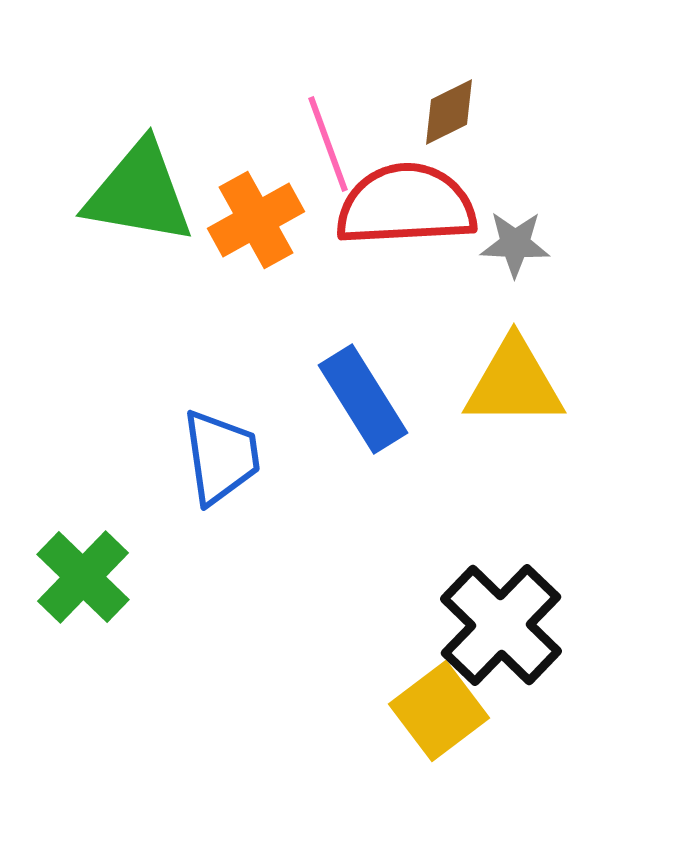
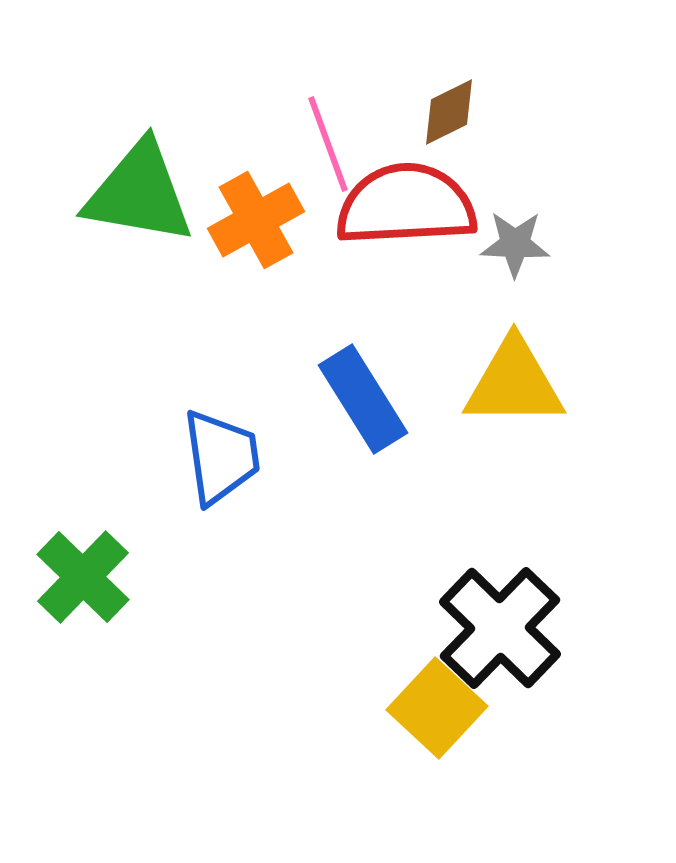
black cross: moved 1 px left, 3 px down
yellow square: moved 2 px left, 3 px up; rotated 10 degrees counterclockwise
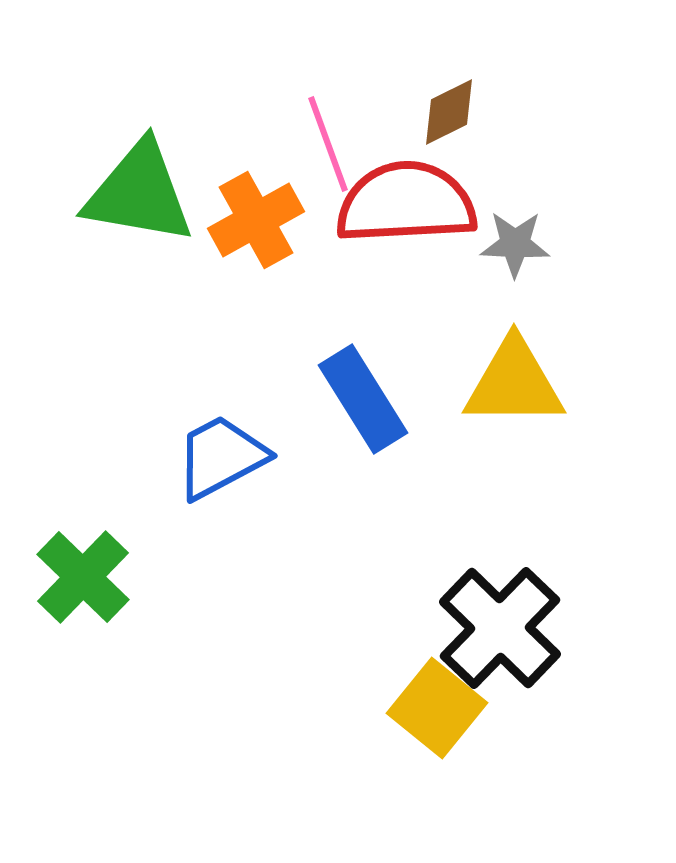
red semicircle: moved 2 px up
blue trapezoid: rotated 110 degrees counterclockwise
yellow square: rotated 4 degrees counterclockwise
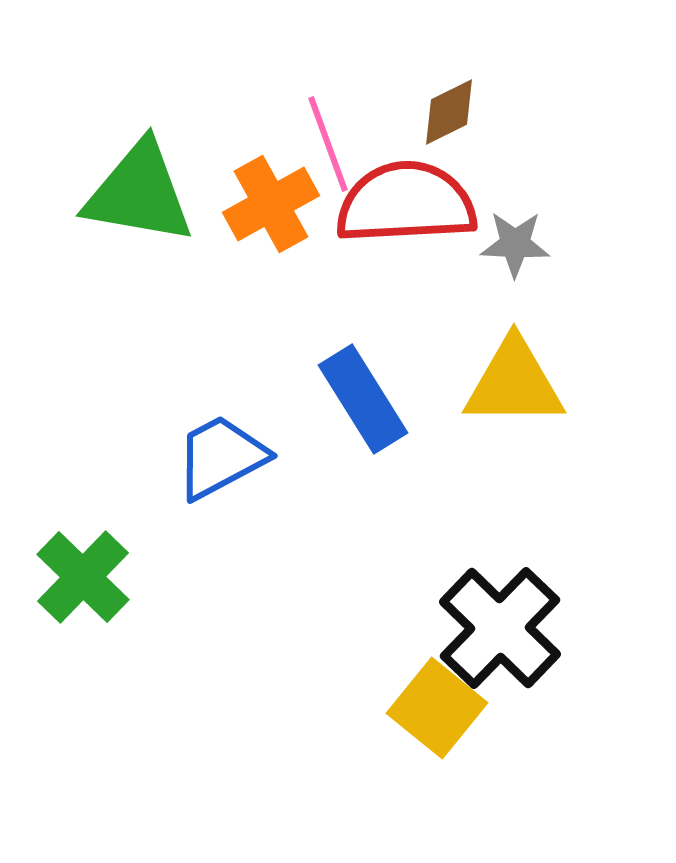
orange cross: moved 15 px right, 16 px up
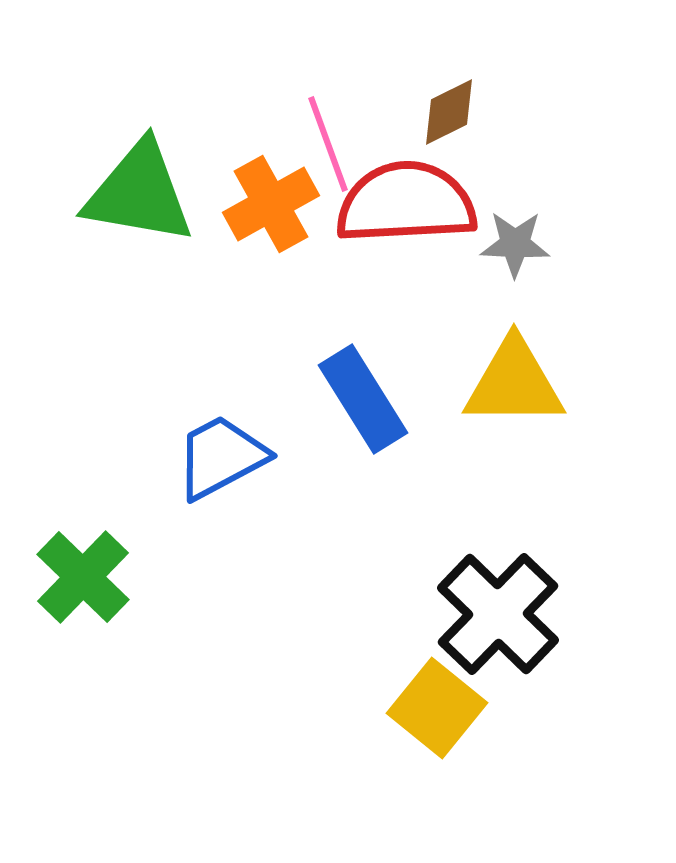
black cross: moved 2 px left, 14 px up
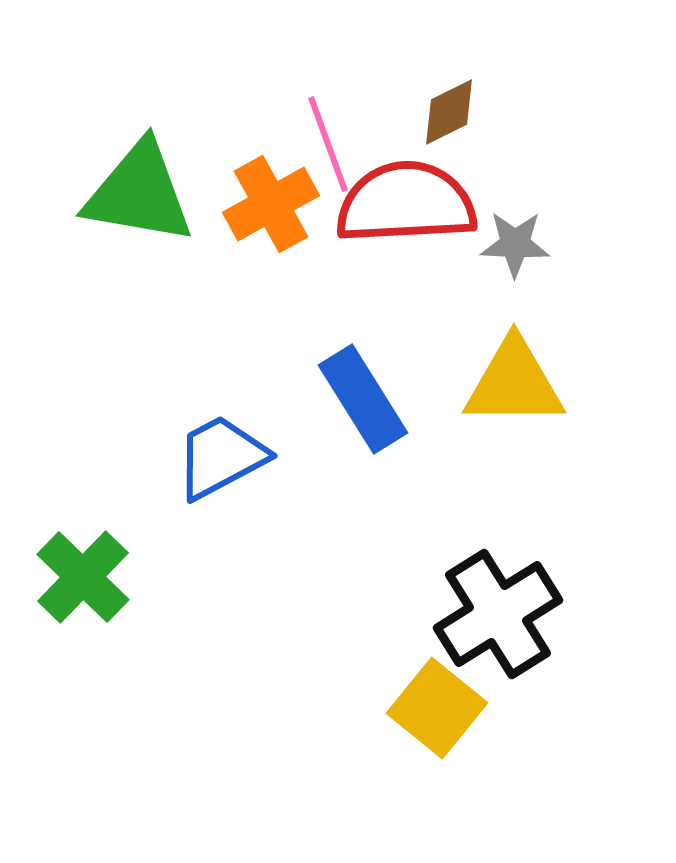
black cross: rotated 14 degrees clockwise
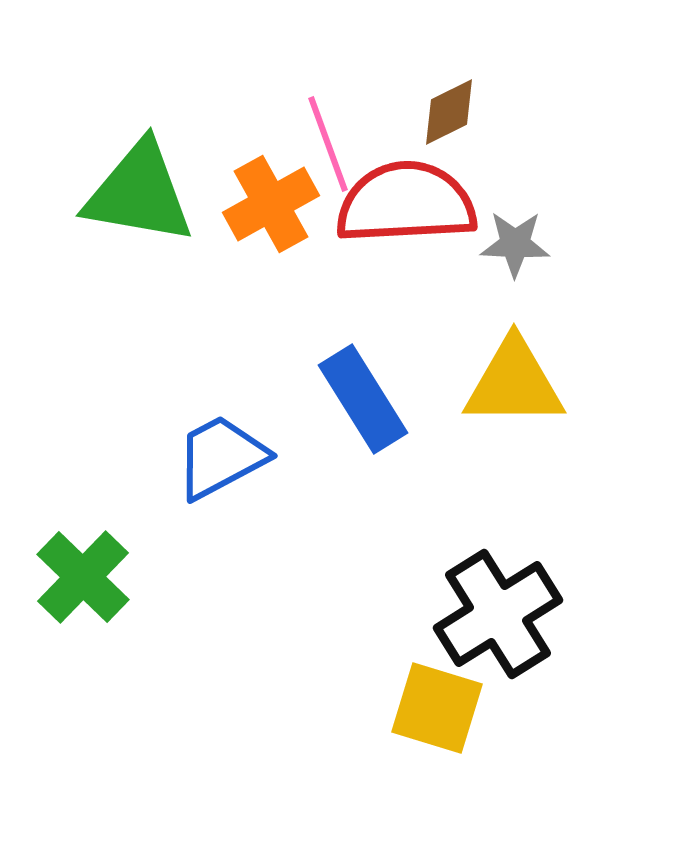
yellow square: rotated 22 degrees counterclockwise
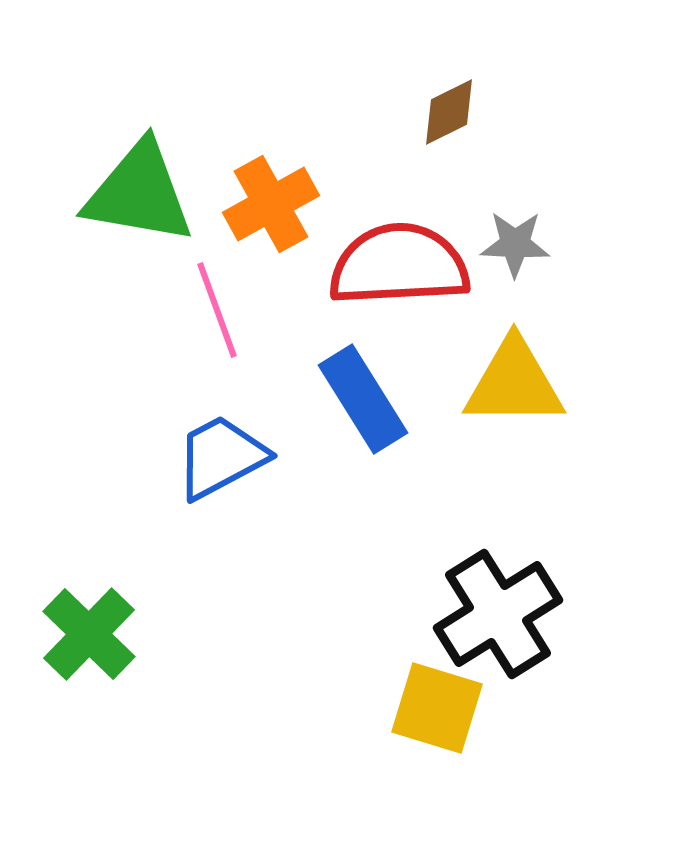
pink line: moved 111 px left, 166 px down
red semicircle: moved 7 px left, 62 px down
green cross: moved 6 px right, 57 px down
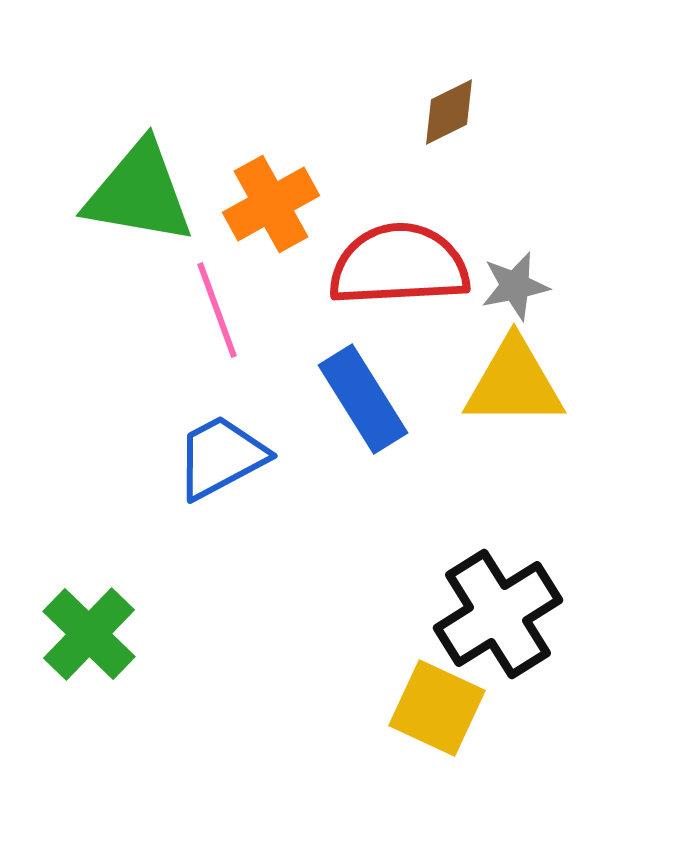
gray star: moved 42 px down; rotated 14 degrees counterclockwise
yellow square: rotated 8 degrees clockwise
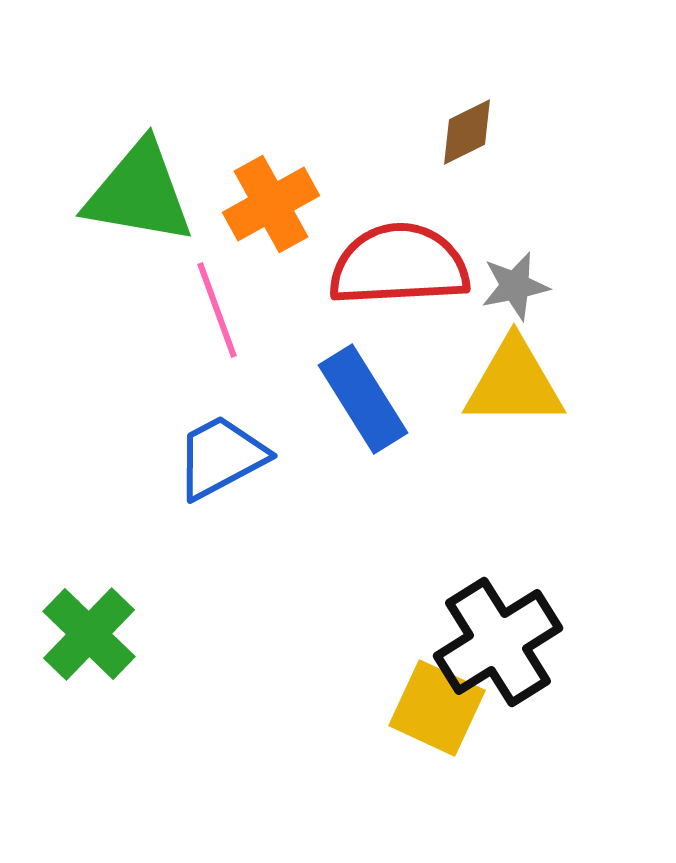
brown diamond: moved 18 px right, 20 px down
black cross: moved 28 px down
